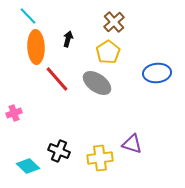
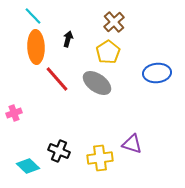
cyan line: moved 5 px right
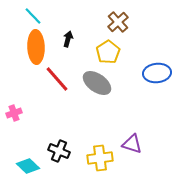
brown cross: moved 4 px right
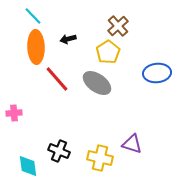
brown cross: moved 4 px down
black arrow: rotated 119 degrees counterclockwise
pink cross: rotated 14 degrees clockwise
yellow cross: rotated 20 degrees clockwise
cyan diamond: rotated 40 degrees clockwise
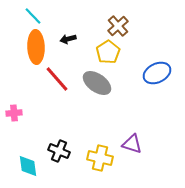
blue ellipse: rotated 20 degrees counterclockwise
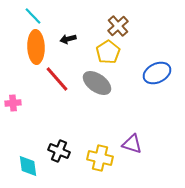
pink cross: moved 1 px left, 10 px up
